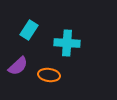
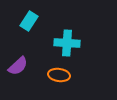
cyan rectangle: moved 9 px up
orange ellipse: moved 10 px right
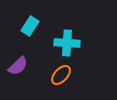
cyan rectangle: moved 1 px right, 5 px down
orange ellipse: moved 2 px right; rotated 55 degrees counterclockwise
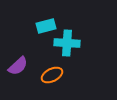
cyan rectangle: moved 16 px right; rotated 42 degrees clockwise
orange ellipse: moved 9 px left; rotated 20 degrees clockwise
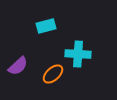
cyan cross: moved 11 px right, 11 px down
orange ellipse: moved 1 px right, 1 px up; rotated 15 degrees counterclockwise
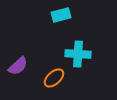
cyan rectangle: moved 15 px right, 11 px up
orange ellipse: moved 1 px right, 4 px down
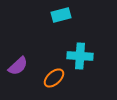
cyan cross: moved 2 px right, 2 px down
